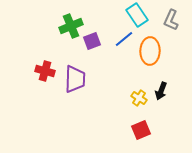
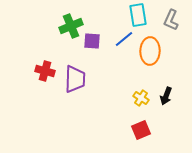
cyan rectangle: moved 1 px right; rotated 25 degrees clockwise
purple square: rotated 24 degrees clockwise
black arrow: moved 5 px right, 5 px down
yellow cross: moved 2 px right
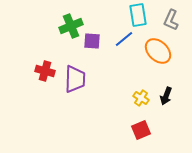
orange ellipse: moved 8 px right; rotated 48 degrees counterclockwise
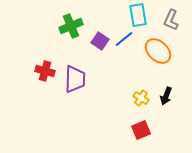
purple square: moved 8 px right; rotated 30 degrees clockwise
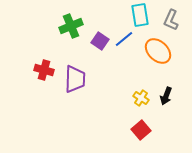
cyan rectangle: moved 2 px right
red cross: moved 1 px left, 1 px up
red square: rotated 18 degrees counterclockwise
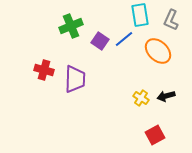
black arrow: rotated 54 degrees clockwise
red square: moved 14 px right, 5 px down; rotated 12 degrees clockwise
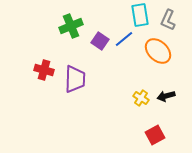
gray L-shape: moved 3 px left
